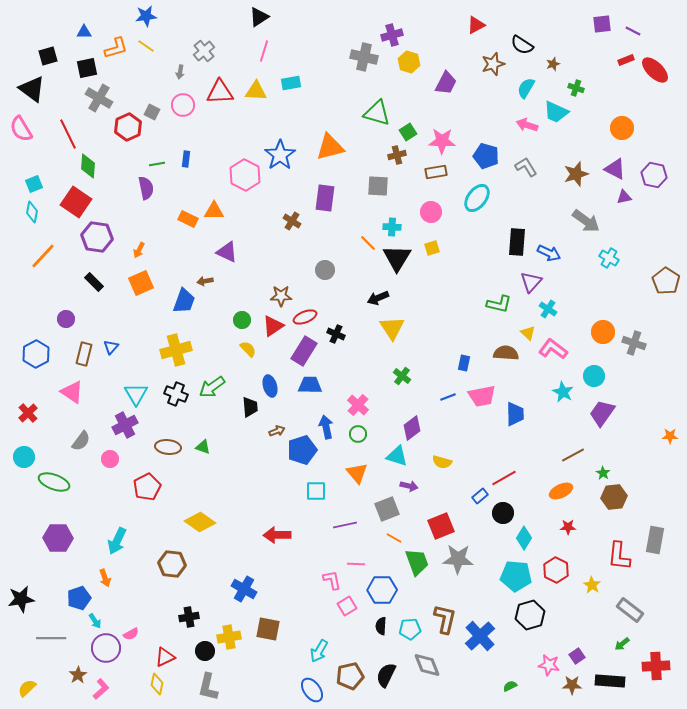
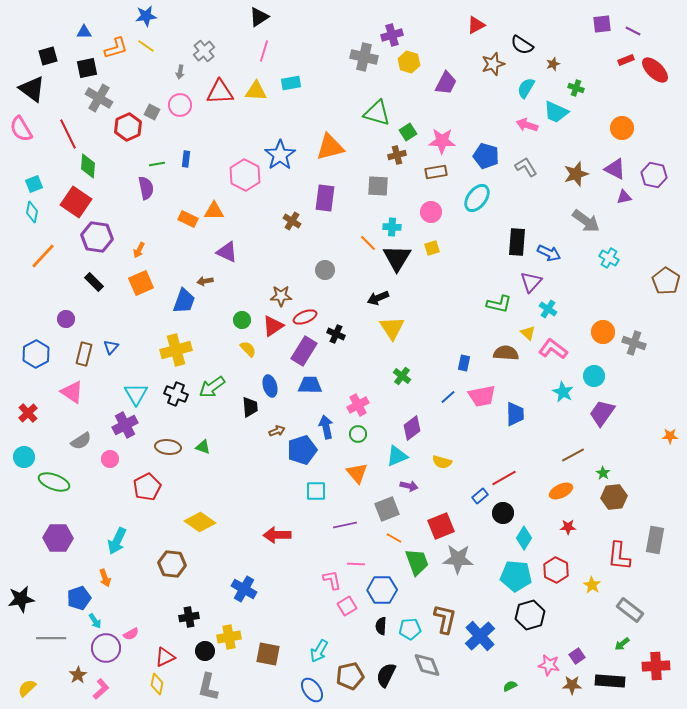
pink circle at (183, 105): moved 3 px left
blue line at (448, 397): rotated 21 degrees counterclockwise
pink cross at (358, 405): rotated 20 degrees clockwise
gray semicircle at (81, 441): rotated 20 degrees clockwise
cyan triangle at (397, 456): rotated 40 degrees counterclockwise
brown square at (268, 629): moved 25 px down
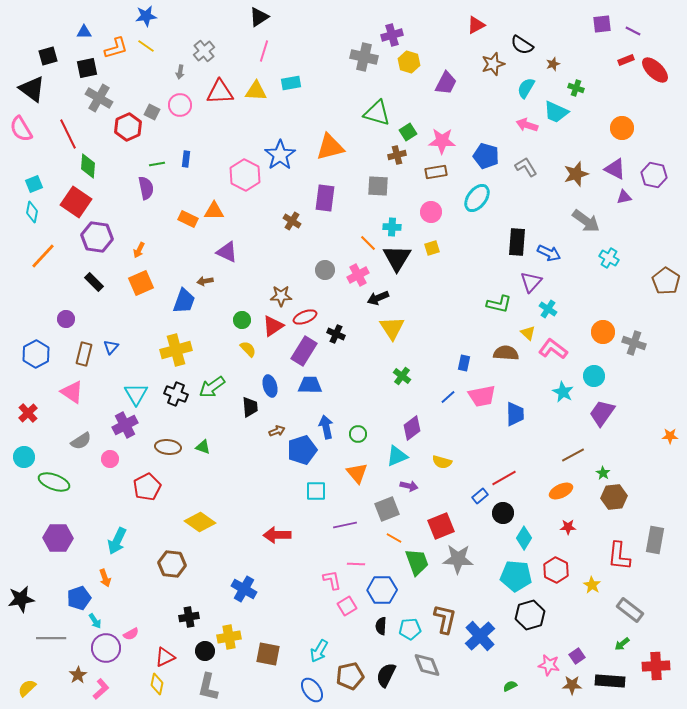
pink cross at (358, 405): moved 130 px up
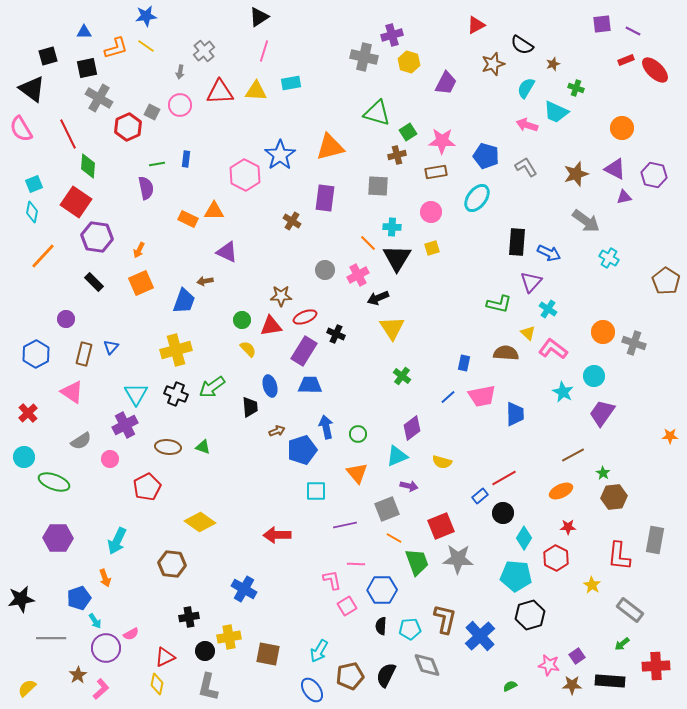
red triangle at (273, 326): moved 2 px left; rotated 25 degrees clockwise
red hexagon at (556, 570): moved 12 px up
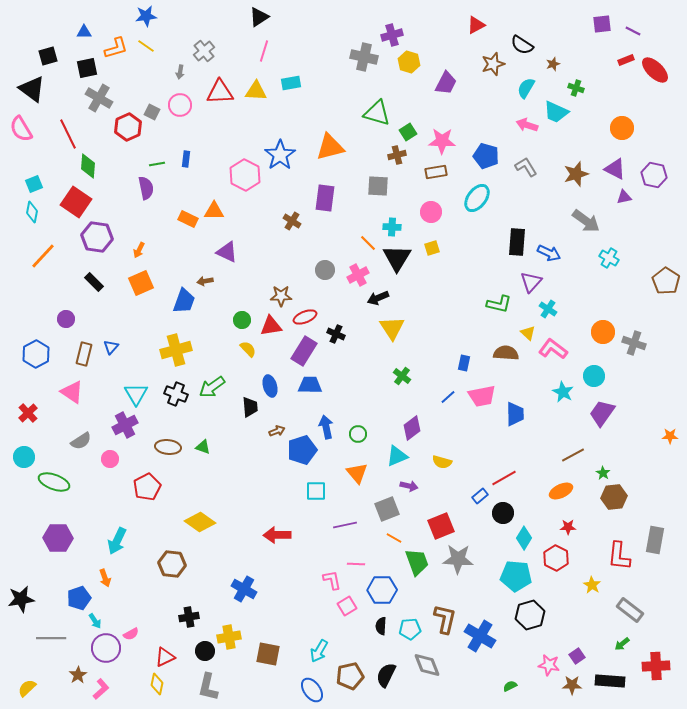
blue cross at (480, 636): rotated 16 degrees counterclockwise
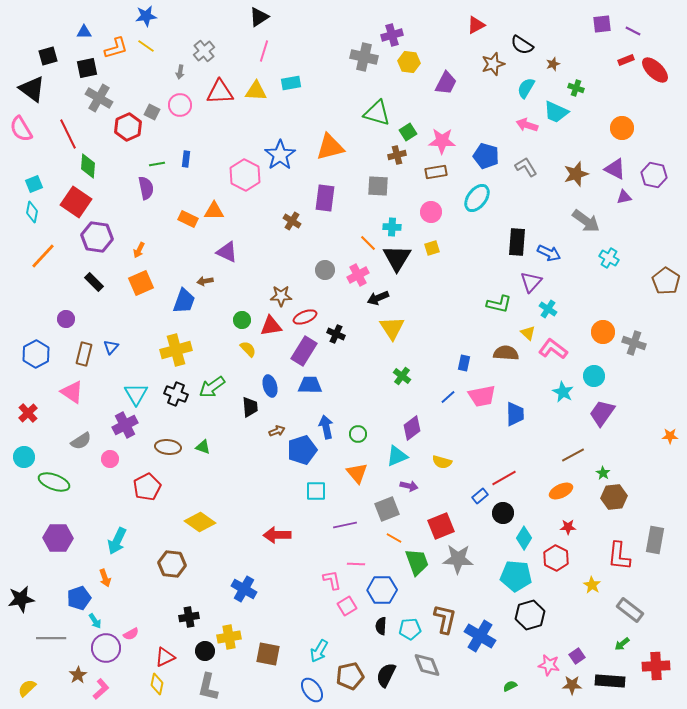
yellow hexagon at (409, 62): rotated 10 degrees counterclockwise
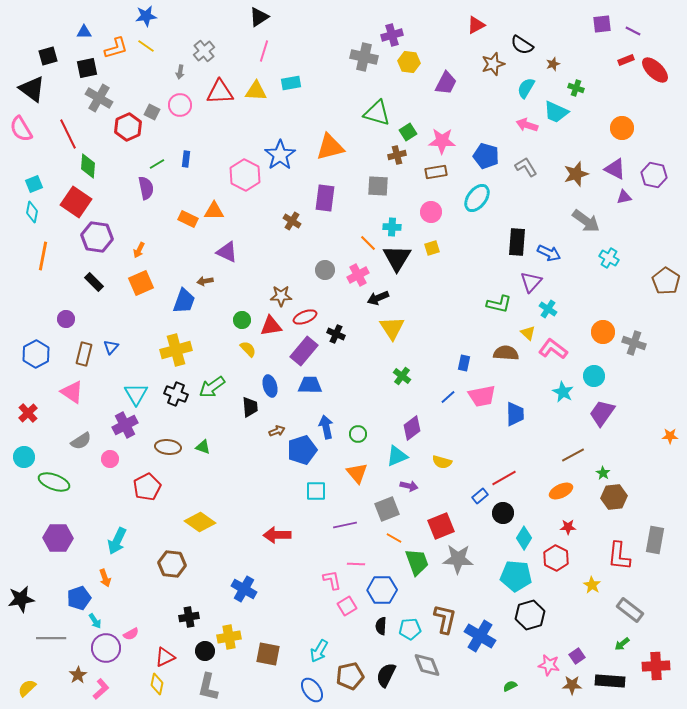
green line at (157, 164): rotated 21 degrees counterclockwise
orange line at (43, 256): rotated 32 degrees counterclockwise
purple rectangle at (304, 351): rotated 8 degrees clockwise
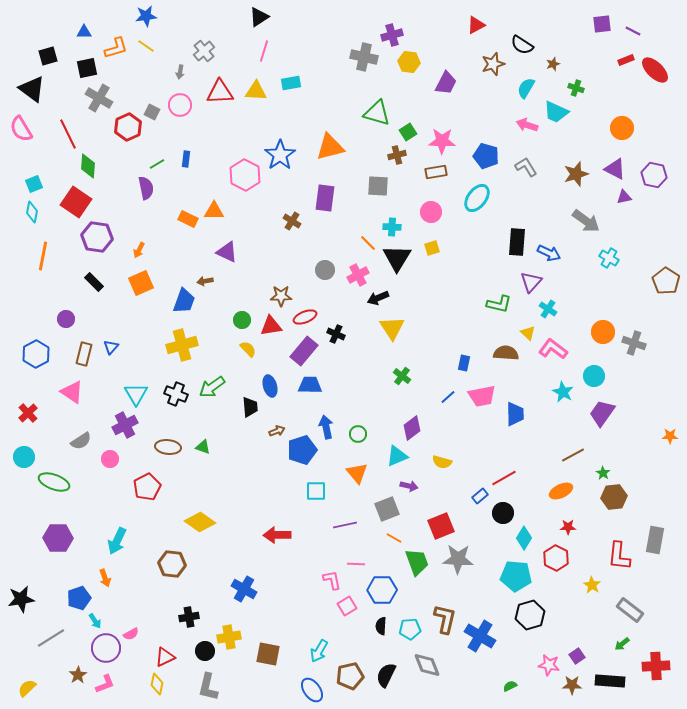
yellow cross at (176, 350): moved 6 px right, 5 px up
gray line at (51, 638): rotated 32 degrees counterclockwise
pink L-shape at (101, 689): moved 4 px right, 5 px up; rotated 20 degrees clockwise
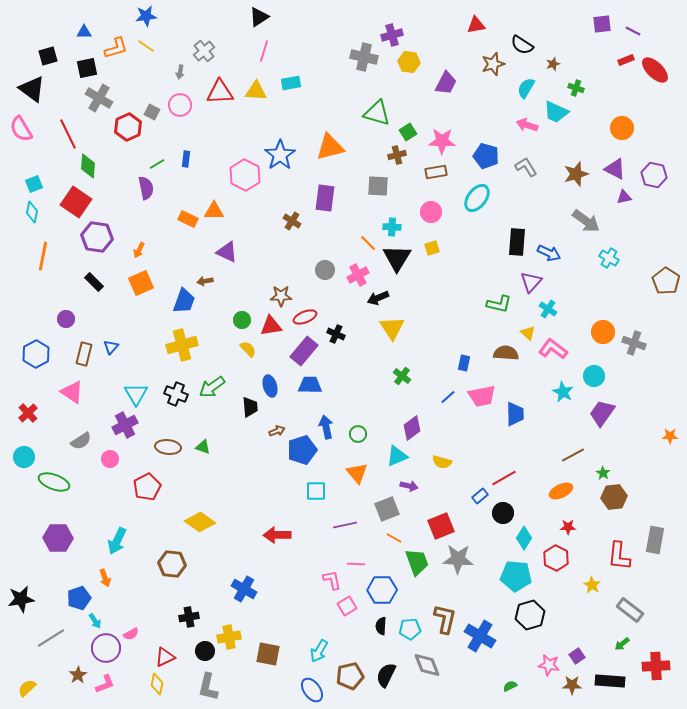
red triangle at (476, 25): rotated 18 degrees clockwise
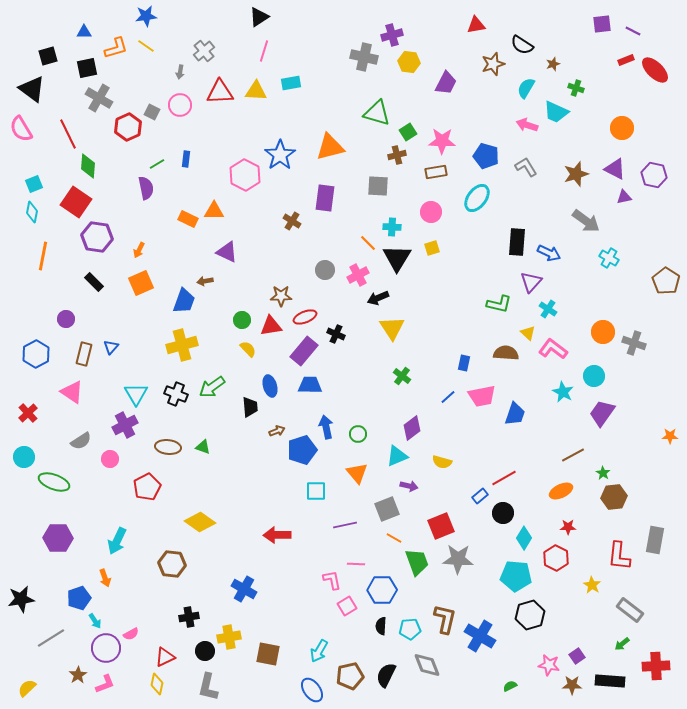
blue trapezoid at (515, 414): rotated 20 degrees clockwise
